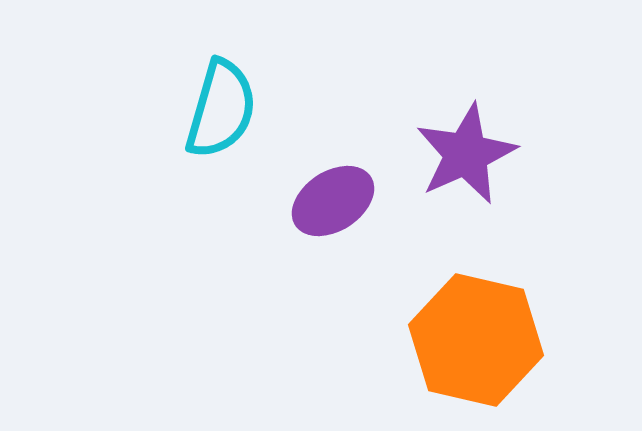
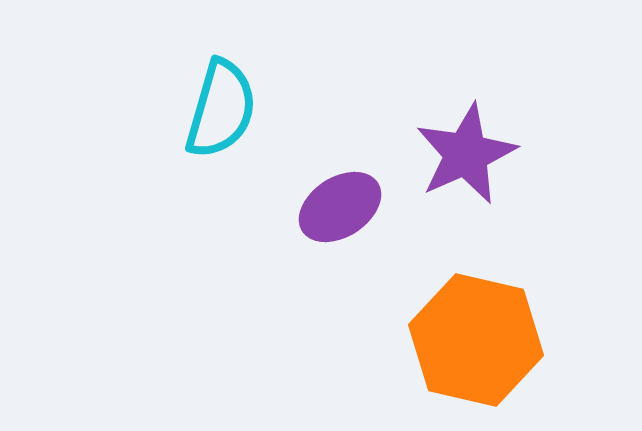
purple ellipse: moved 7 px right, 6 px down
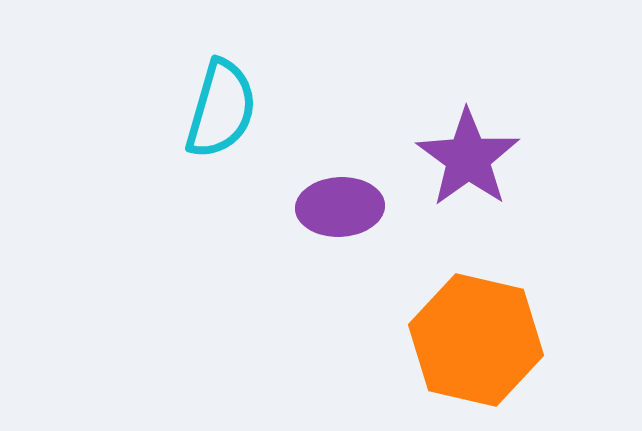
purple star: moved 2 px right, 4 px down; rotated 12 degrees counterclockwise
purple ellipse: rotated 30 degrees clockwise
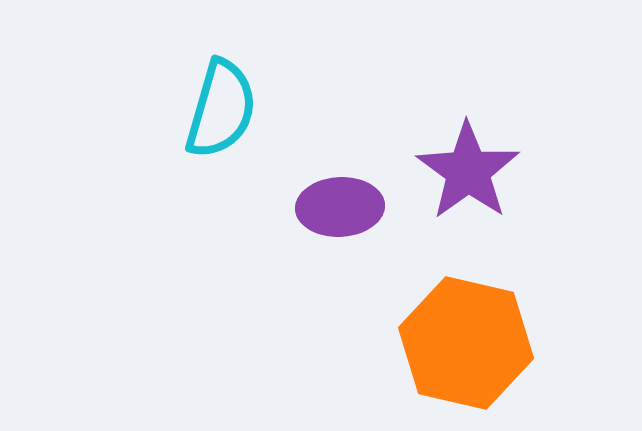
purple star: moved 13 px down
orange hexagon: moved 10 px left, 3 px down
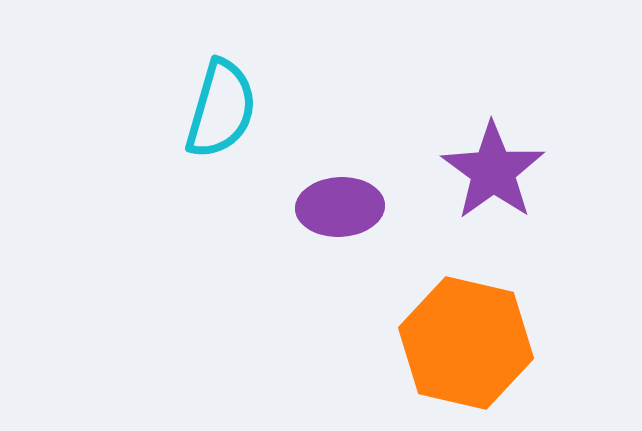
purple star: moved 25 px right
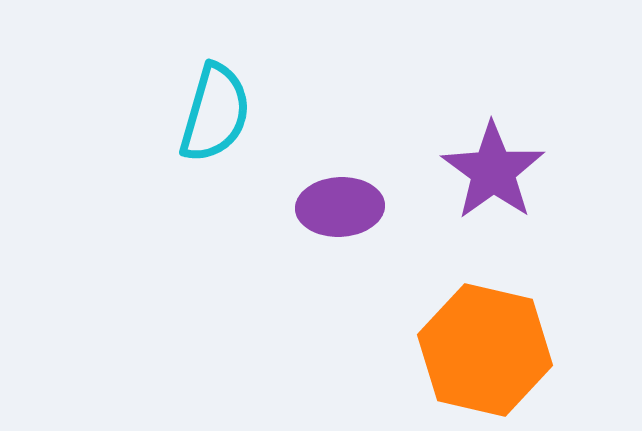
cyan semicircle: moved 6 px left, 4 px down
orange hexagon: moved 19 px right, 7 px down
